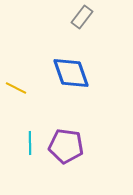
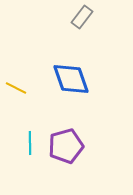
blue diamond: moved 6 px down
purple pentagon: rotated 24 degrees counterclockwise
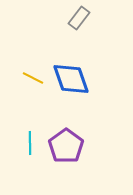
gray rectangle: moved 3 px left, 1 px down
yellow line: moved 17 px right, 10 px up
purple pentagon: rotated 20 degrees counterclockwise
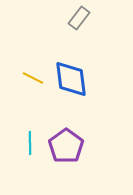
blue diamond: rotated 12 degrees clockwise
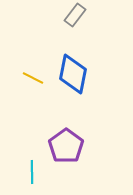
gray rectangle: moved 4 px left, 3 px up
blue diamond: moved 2 px right, 5 px up; rotated 18 degrees clockwise
cyan line: moved 2 px right, 29 px down
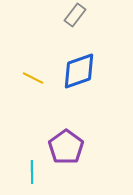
blue diamond: moved 6 px right, 3 px up; rotated 60 degrees clockwise
purple pentagon: moved 1 px down
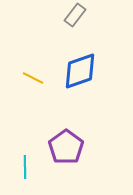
blue diamond: moved 1 px right
cyan line: moved 7 px left, 5 px up
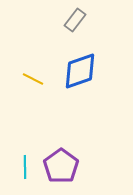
gray rectangle: moved 5 px down
yellow line: moved 1 px down
purple pentagon: moved 5 px left, 19 px down
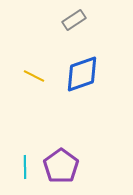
gray rectangle: moved 1 px left; rotated 20 degrees clockwise
blue diamond: moved 2 px right, 3 px down
yellow line: moved 1 px right, 3 px up
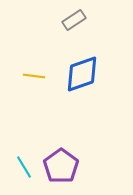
yellow line: rotated 20 degrees counterclockwise
cyan line: moved 1 px left; rotated 30 degrees counterclockwise
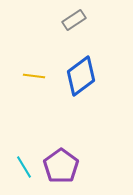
blue diamond: moved 1 px left, 2 px down; rotated 18 degrees counterclockwise
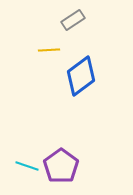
gray rectangle: moved 1 px left
yellow line: moved 15 px right, 26 px up; rotated 10 degrees counterclockwise
cyan line: moved 3 px right, 1 px up; rotated 40 degrees counterclockwise
